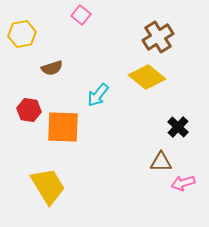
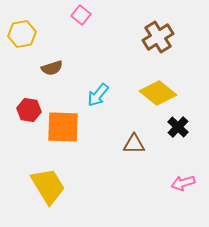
yellow diamond: moved 11 px right, 16 px down
brown triangle: moved 27 px left, 18 px up
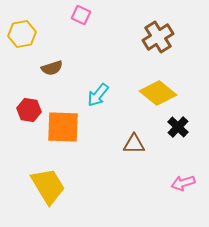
pink square: rotated 12 degrees counterclockwise
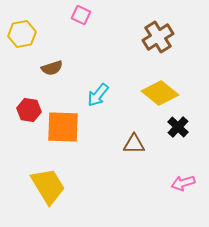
yellow diamond: moved 2 px right
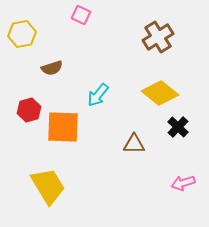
red hexagon: rotated 25 degrees counterclockwise
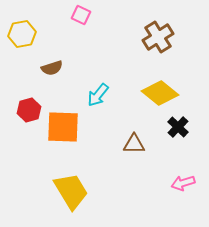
yellow trapezoid: moved 23 px right, 5 px down
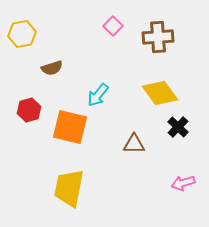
pink square: moved 32 px right, 11 px down; rotated 18 degrees clockwise
brown cross: rotated 28 degrees clockwise
yellow diamond: rotated 15 degrees clockwise
orange square: moved 7 px right; rotated 12 degrees clockwise
yellow trapezoid: moved 2 px left, 3 px up; rotated 138 degrees counterclockwise
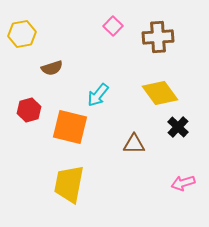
yellow trapezoid: moved 4 px up
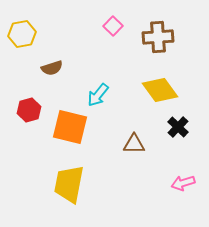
yellow diamond: moved 3 px up
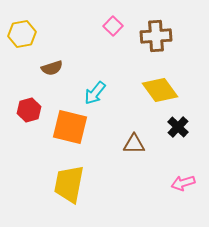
brown cross: moved 2 px left, 1 px up
cyan arrow: moved 3 px left, 2 px up
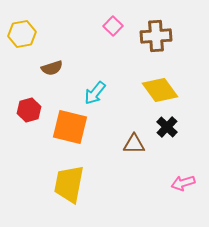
black cross: moved 11 px left
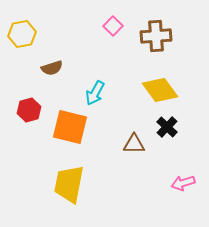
cyan arrow: rotated 10 degrees counterclockwise
